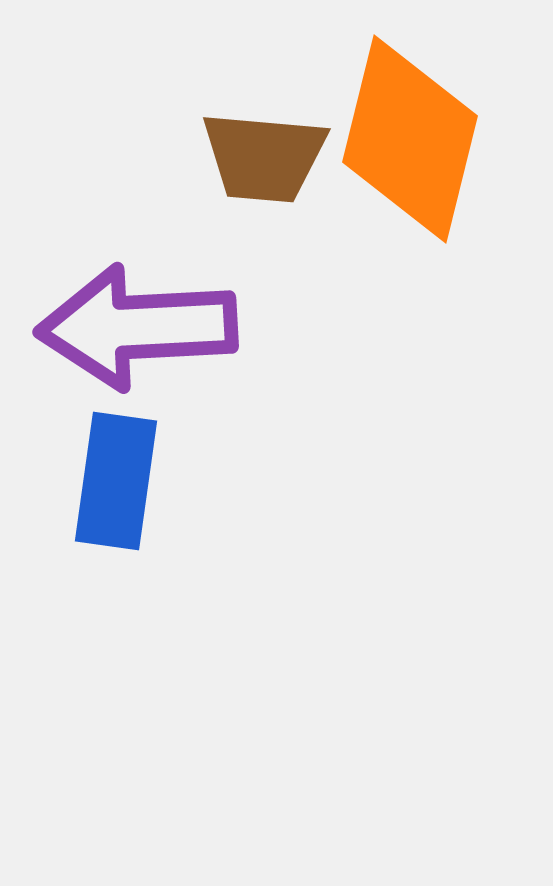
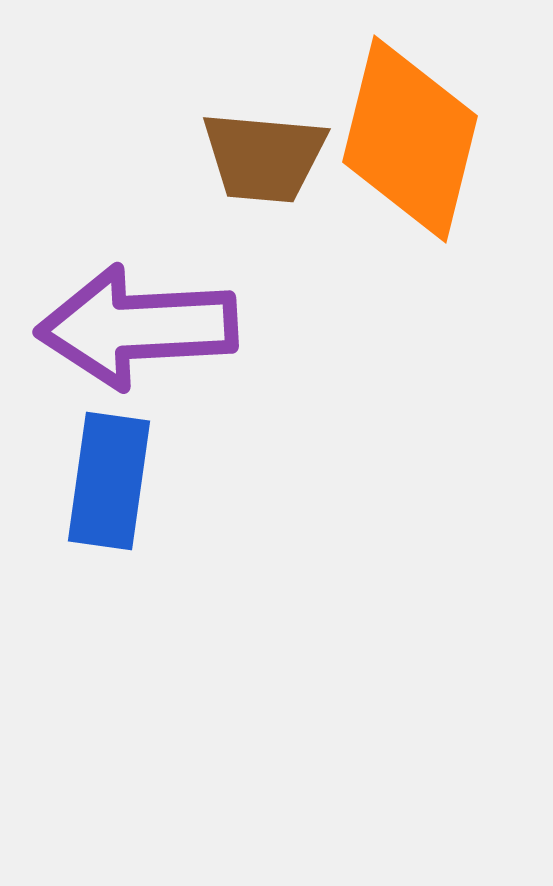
blue rectangle: moved 7 px left
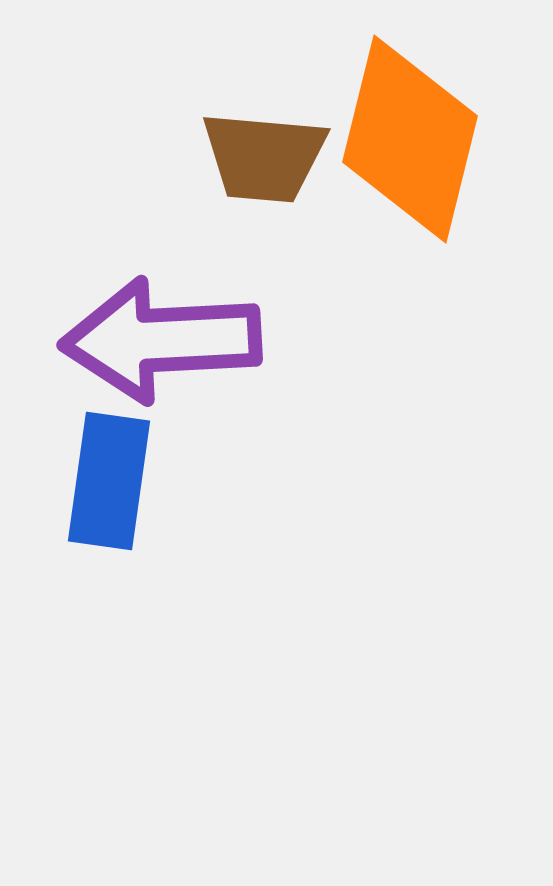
purple arrow: moved 24 px right, 13 px down
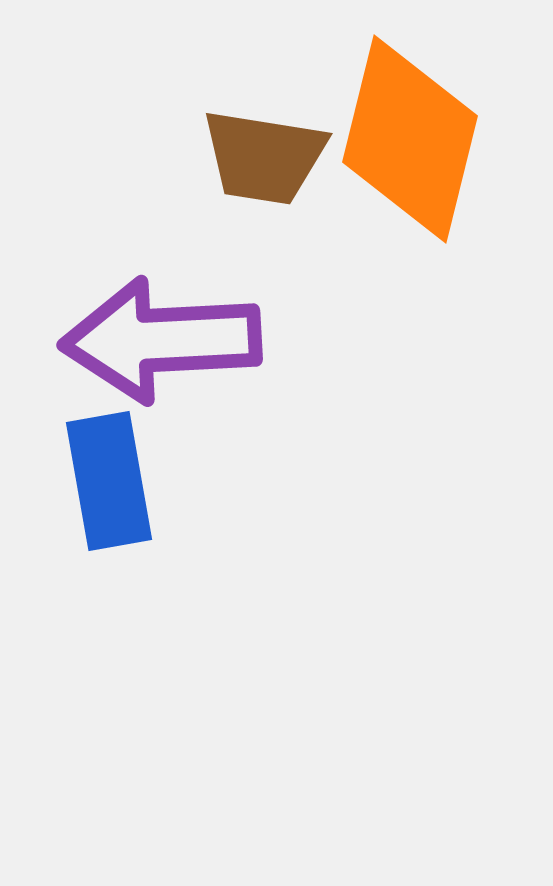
brown trapezoid: rotated 4 degrees clockwise
blue rectangle: rotated 18 degrees counterclockwise
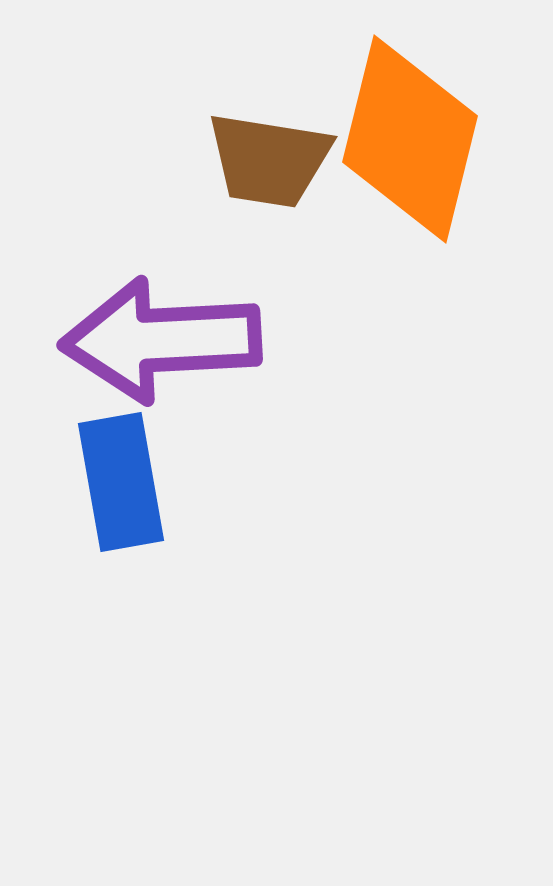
brown trapezoid: moved 5 px right, 3 px down
blue rectangle: moved 12 px right, 1 px down
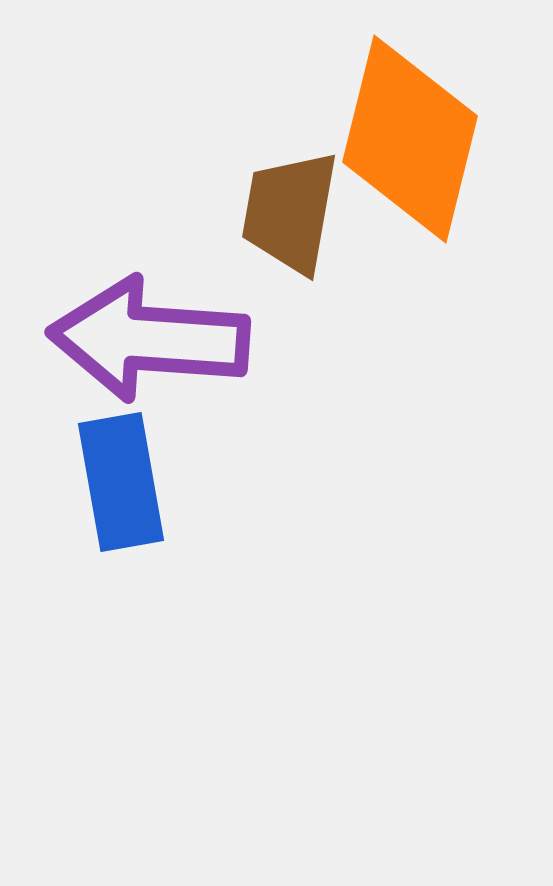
brown trapezoid: moved 21 px right, 52 px down; rotated 91 degrees clockwise
purple arrow: moved 12 px left, 1 px up; rotated 7 degrees clockwise
